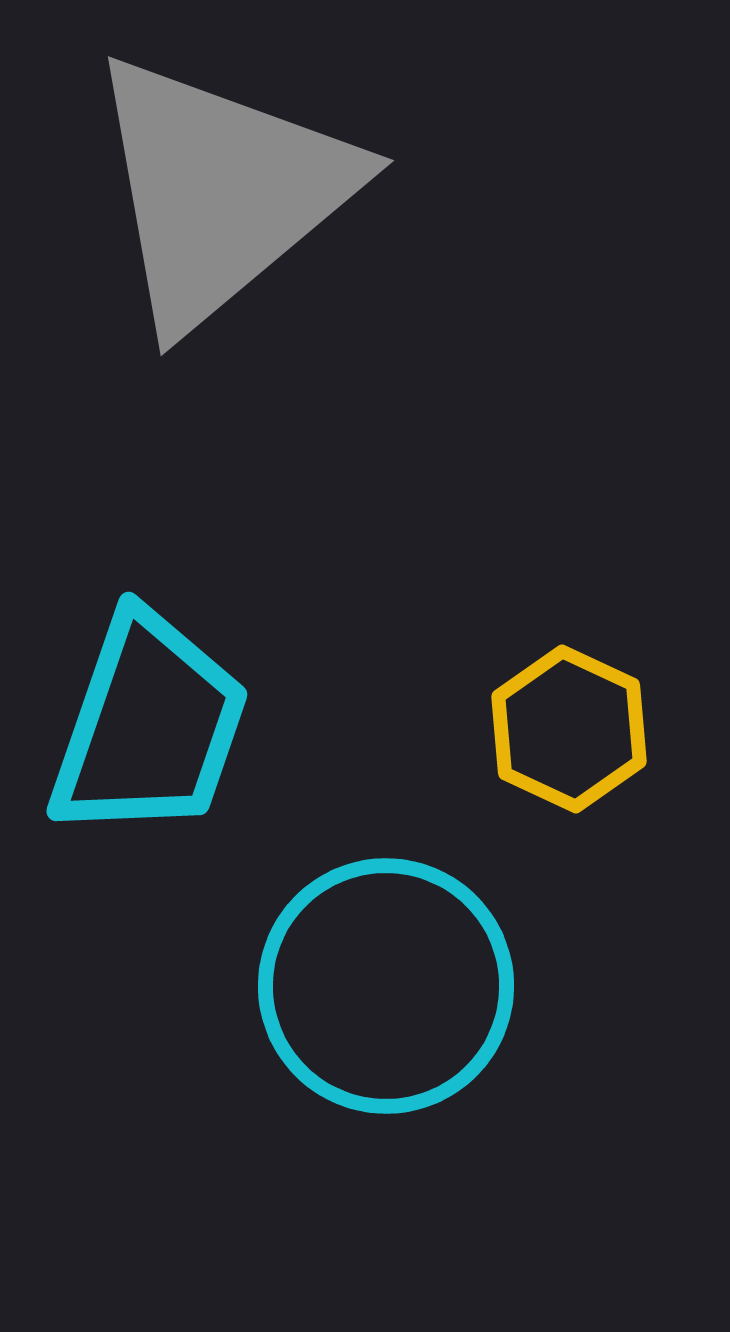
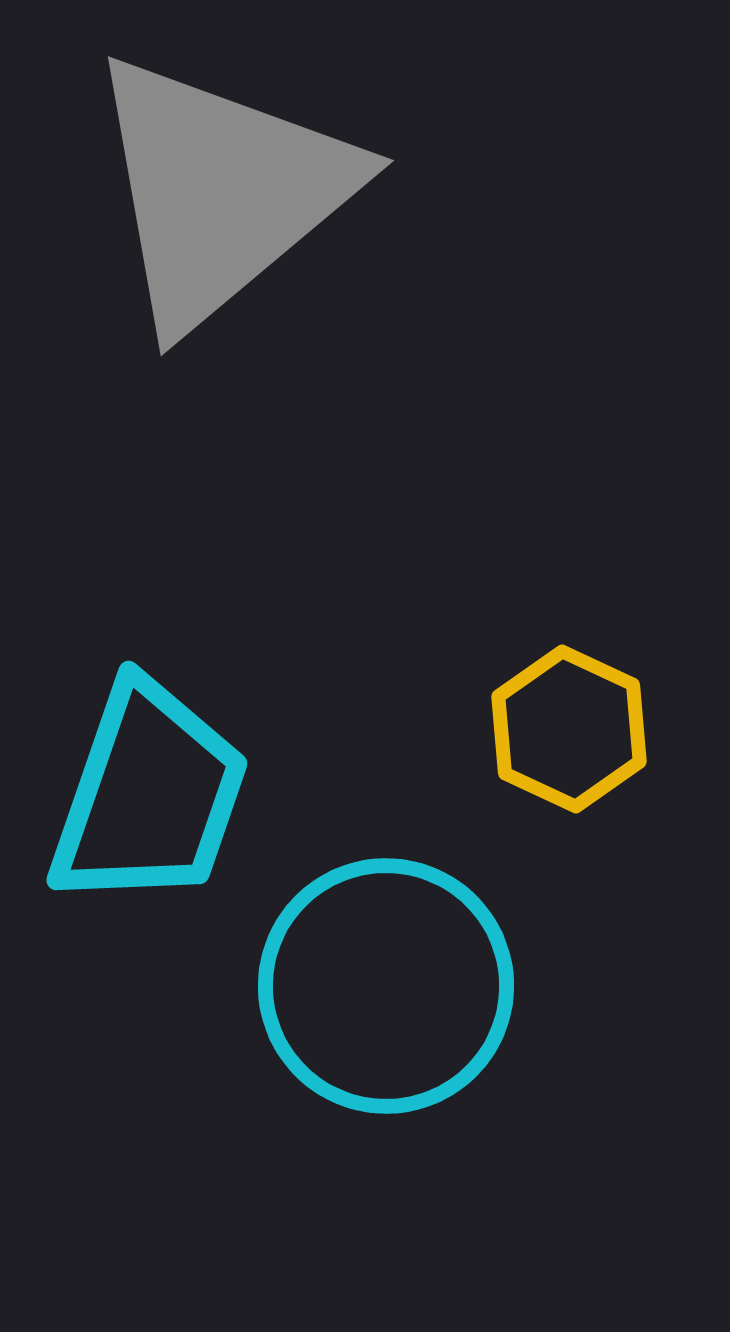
cyan trapezoid: moved 69 px down
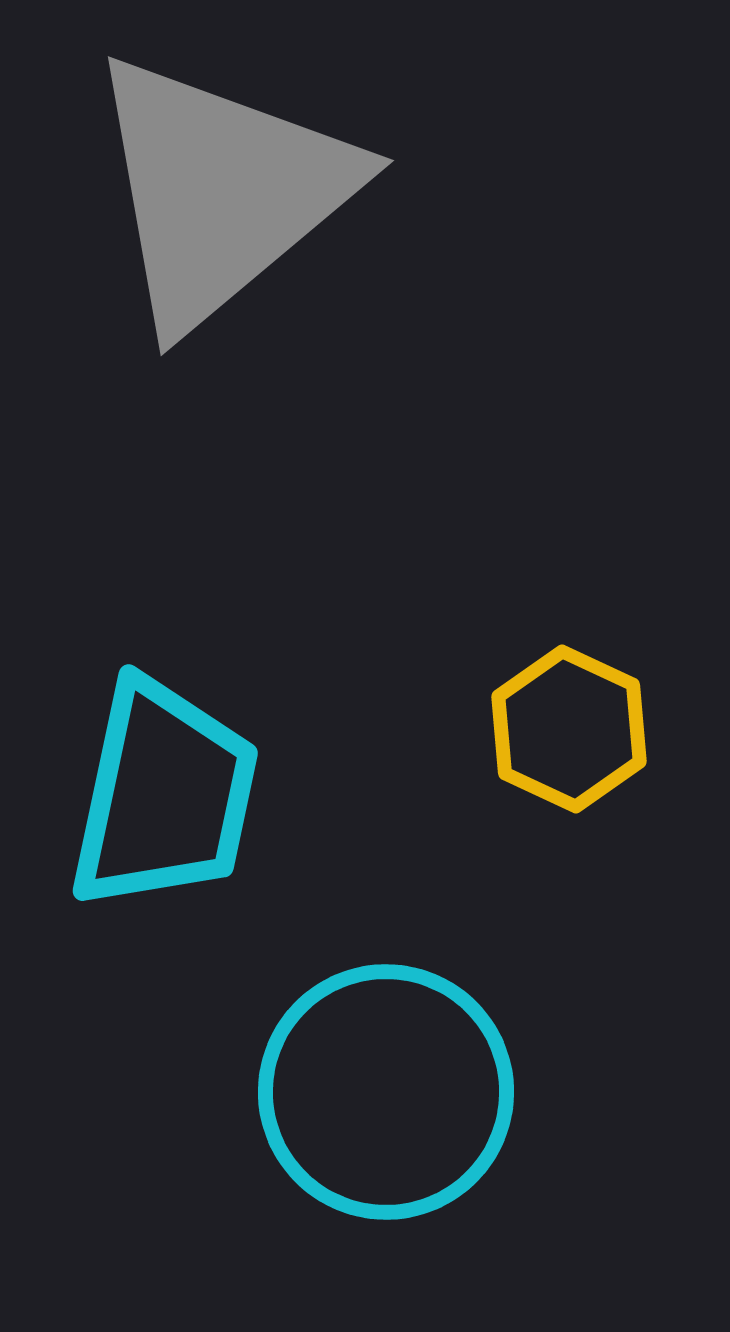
cyan trapezoid: moved 15 px right; rotated 7 degrees counterclockwise
cyan circle: moved 106 px down
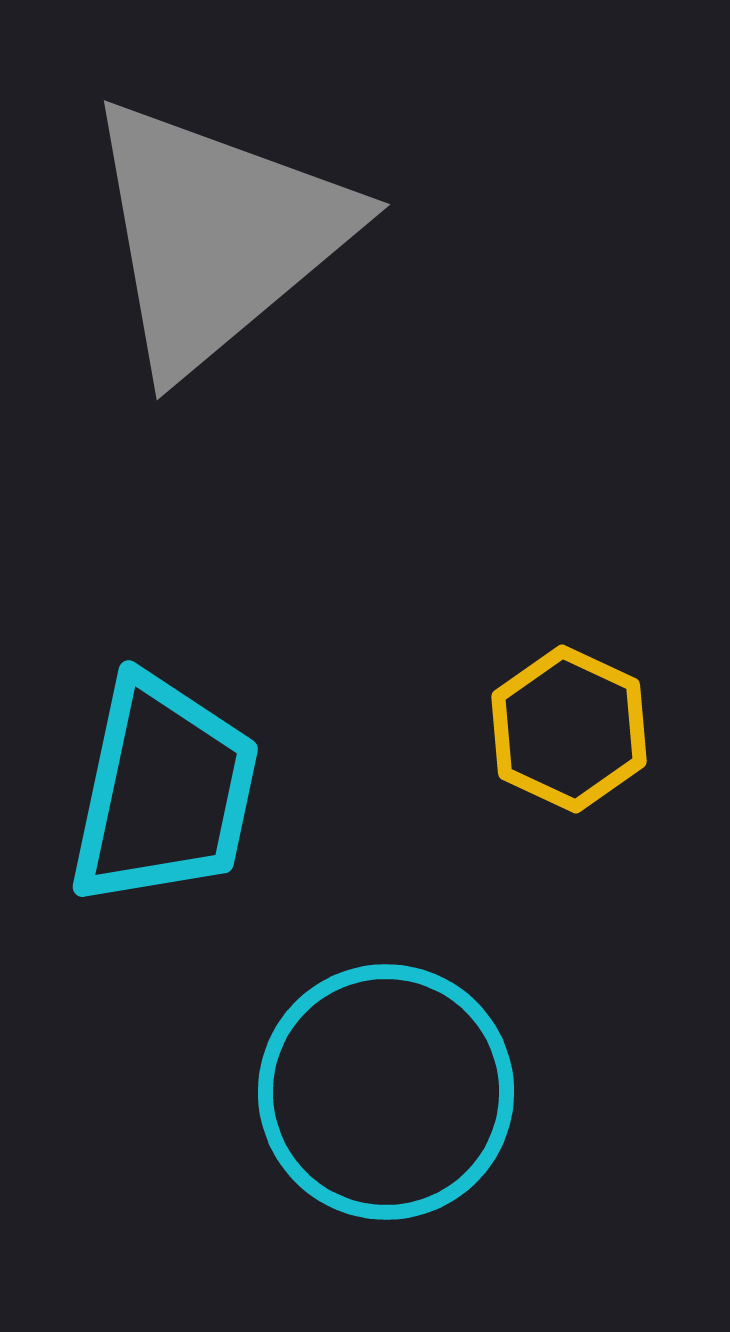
gray triangle: moved 4 px left, 44 px down
cyan trapezoid: moved 4 px up
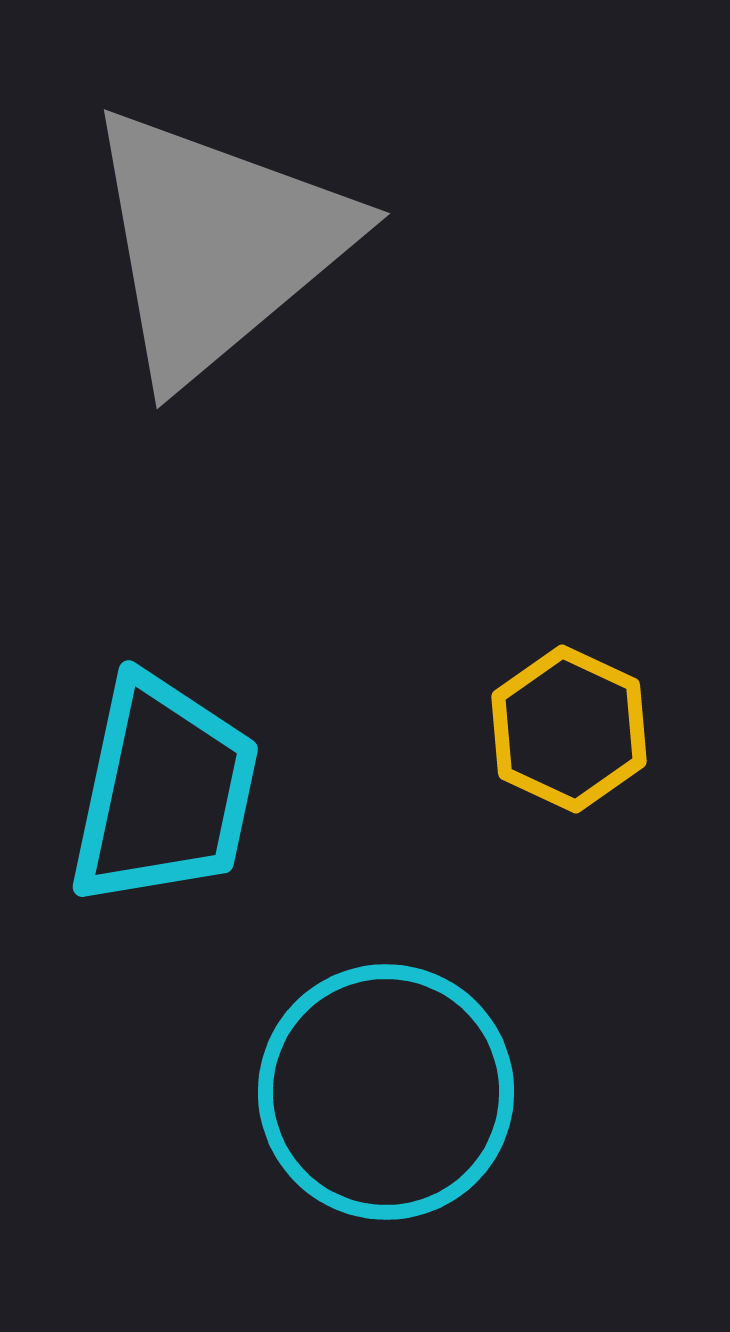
gray triangle: moved 9 px down
